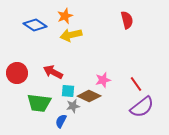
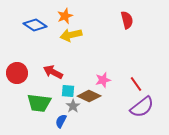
gray star: rotated 24 degrees counterclockwise
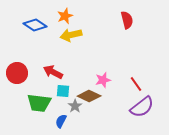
cyan square: moved 5 px left
gray star: moved 2 px right
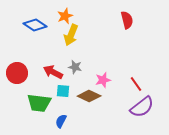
yellow arrow: rotated 55 degrees counterclockwise
gray star: moved 39 px up; rotated 24 degrees counterclockwise
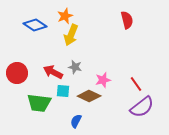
blue semicircle: moved 15 px right
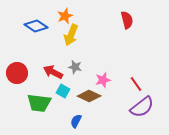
blue diamond: moved 1 px right, 1 px down
cyan square: rotated 24 degrees clockwise
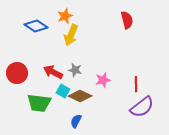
gray star: moved 3 px down
red line: rotated 35 degrees clockwise
brown diamond: moved 9 px left
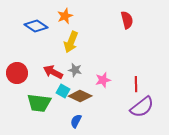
yellow arrow: moved 7 px down
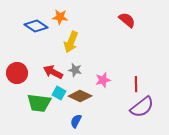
orange star: moved 5 px left, 1 px down; rotated 28 degrees clockwise
red semicircle: rotated 36 degrees counterclockwise
cyan square: moved 4 px left, 2 px down
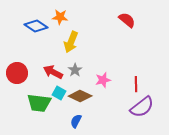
gray star: rotated 24 degrees clockwise
